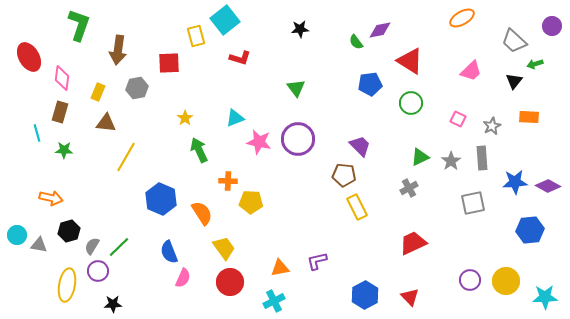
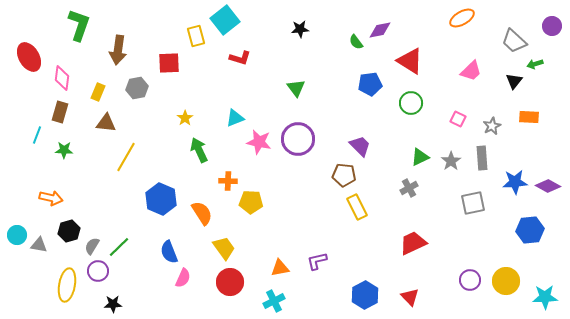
cyan line at (37, 133): moved 2 px down; rotated 36 degrees clockwise
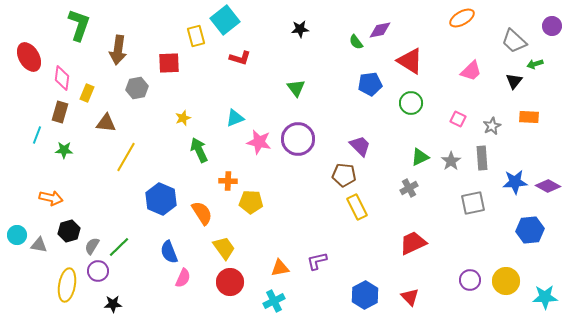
yellow rectangle at (98, 92): moved 11 px left, 1 px down
yellow star at (185, 118): moved 2 px left; rotated 14 degrees clockwise
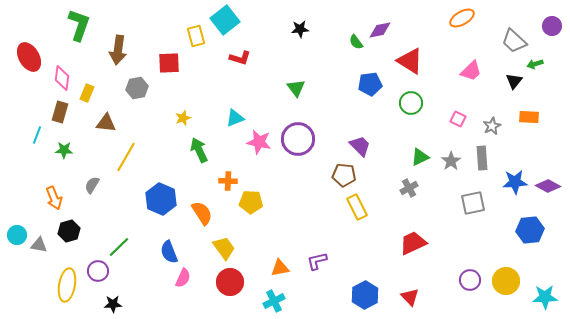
orange arrow at (51, 198): moved 3 px right; rotated 55 degrees clockwise
gray semicircle at (92, 246): moved 61 px up
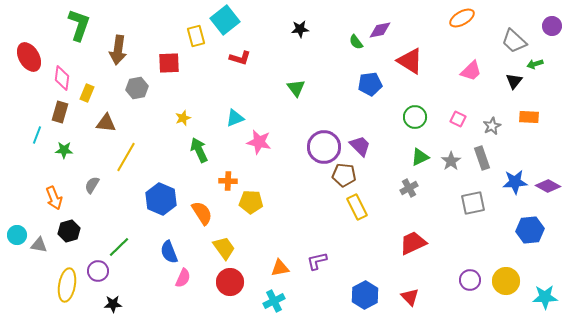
green circle at (411, 103): moved 4 px right, 14 px down
purple circle at (298, 139): moved 26 px right, 8 px down
gray rectangle at (482, 158): rotated 15 degrees counterclockwise
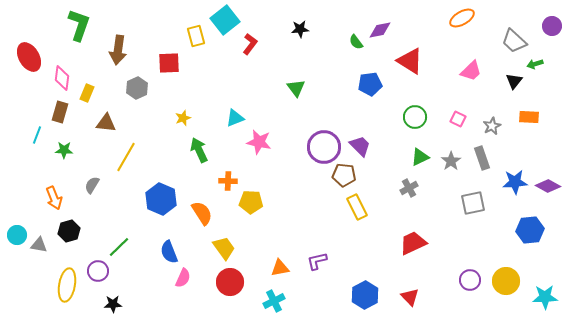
red L-shape at (240, 58): moved 10 px right, 14 px up; rotated 70 degrees counterclockwise
gray hexagon at (137, 88): rotated 15 degrees counterclockwise
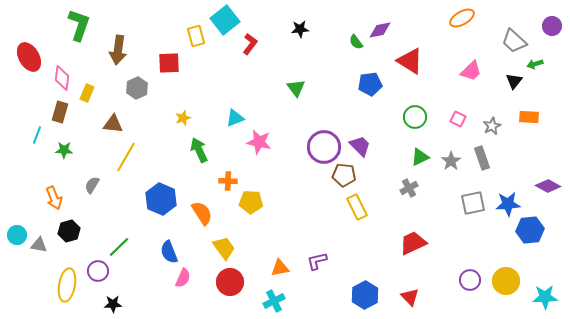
brown triangle at (106, 123): moved 7 px right, 1 px down
blue star at (515, 182): moved 7 px left, 22 px down
